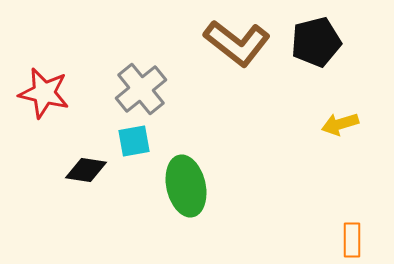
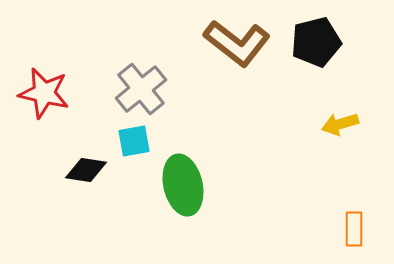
green ellipse: moved 3 px left, 1 px up
orange rectangle: moved 2 px right, 11 px up
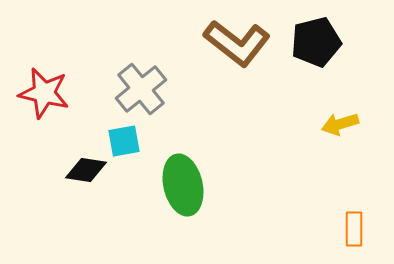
cyan square: moved 10 px left
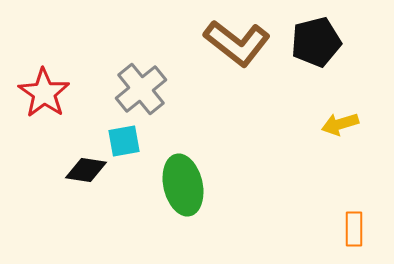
red star: rotated 21 degrees clockwise
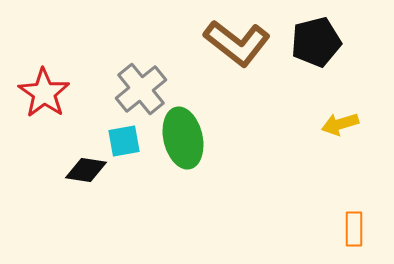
green ellipse: moved 47 px up
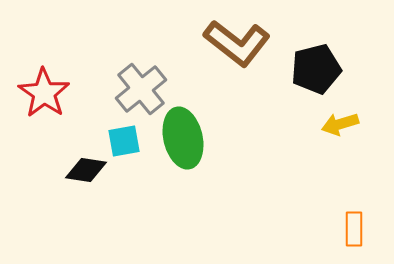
black pentagon: moved 27 px down
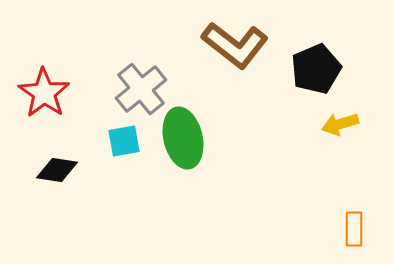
brown L-shape: moved 2 px left, 2 px down
black pentagon: rotated 9 degrees counterclockwise
black diamond: moved 29 px left
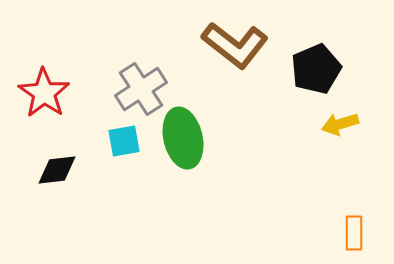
gray cross: rotated 6 degrees clockwise
black diamond: rotated 15 degrees counterclockwise
orange rectangle: moved 4 px down
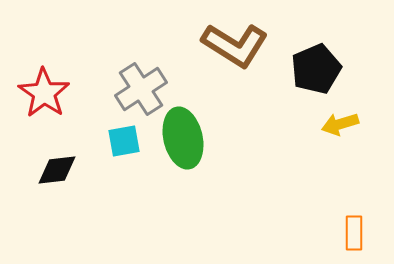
brown L-shape: rotated 6 degrees counterclockwise
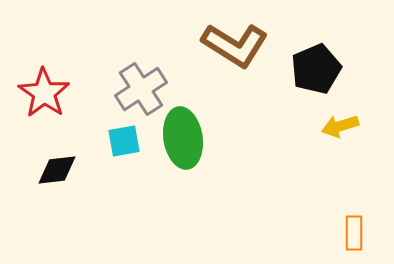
yellow arrow: moved 2 px down
green ellipse: rotated 4 degrees clockwise
